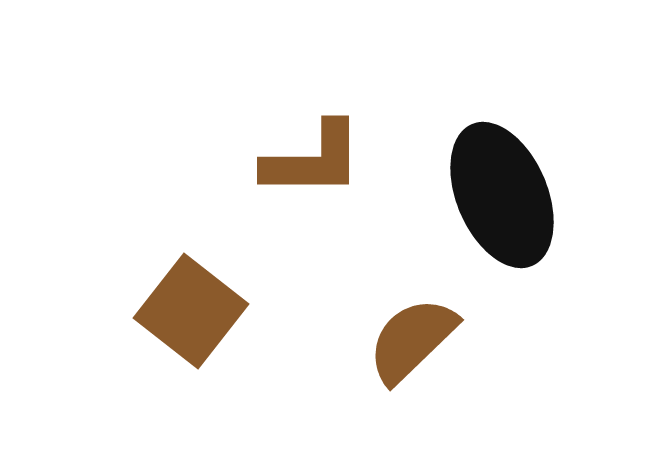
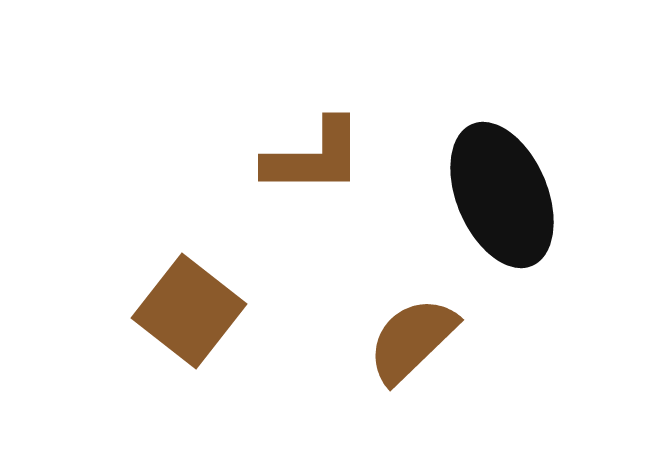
brown L-shape: moved 1 px right, 3 px up
brown square: moved 2 px left
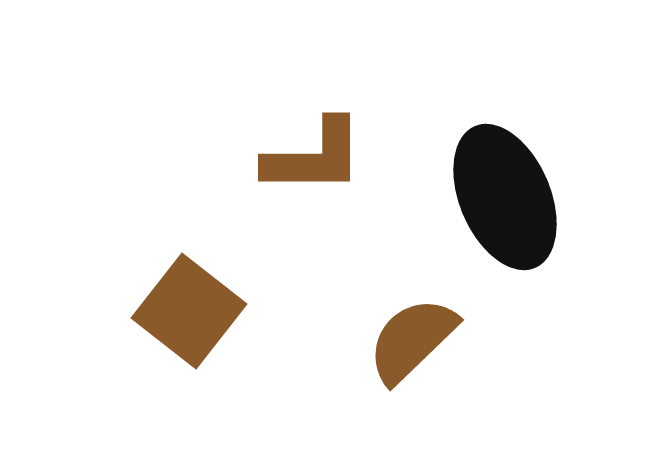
black ellipse: moved 3 px right, 2 px down
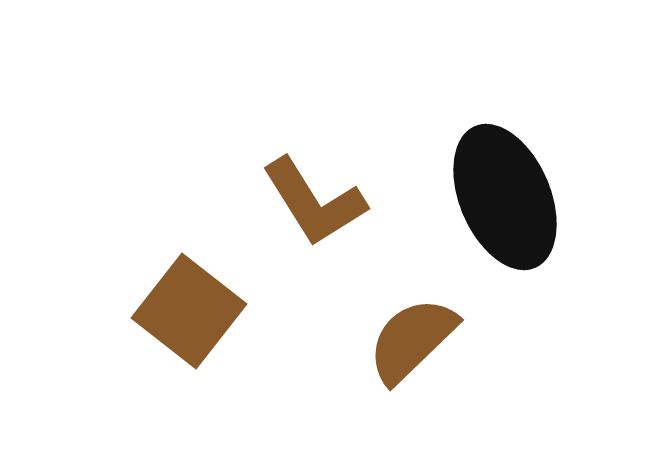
brown L-shape: moved 45 px down; rotated 58 degrees clockwise
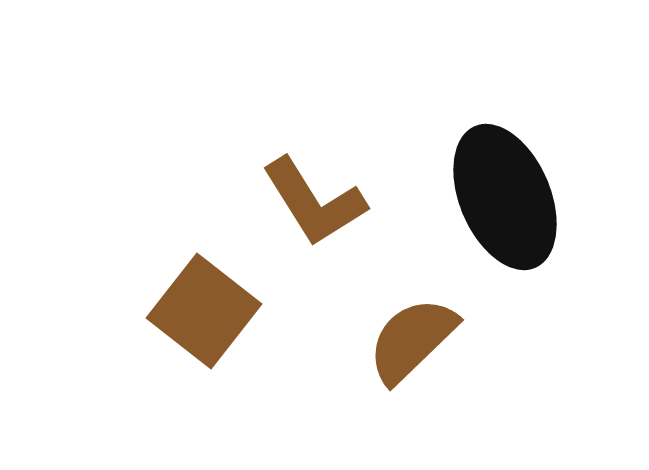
brown square: moved 15 px right
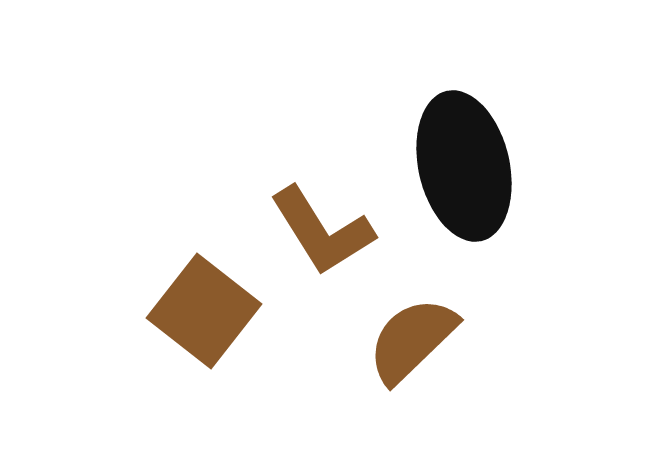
black ellipse: moved 41 px left, 31 px up; rotated 10 degrees clockwise
brown L-shape: moved 8 px right, 29 px down
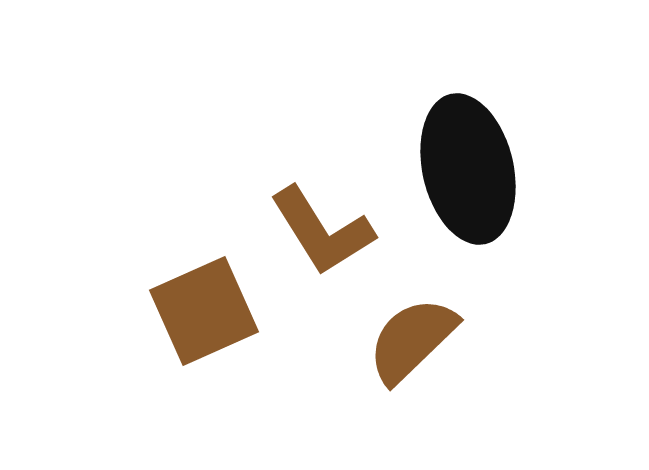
black ellipse: moved 4 px right, 3 px down
brown square: rotated 28 degrees clockwise
